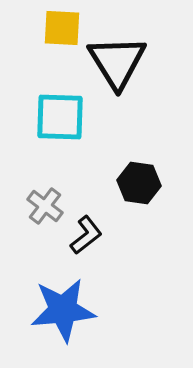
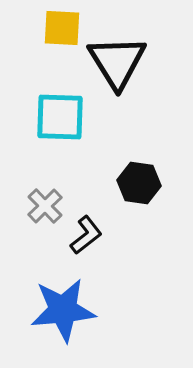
gray cross: rotated 9 degrees clockwise
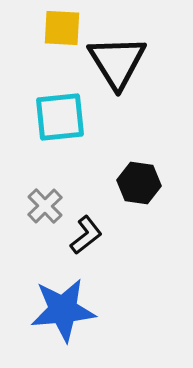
cyan square: rotated 8 degrees counterclockwise
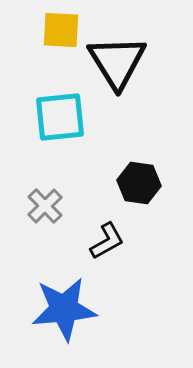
yellow square: moved 1 px left, 2 px down
black L-shape: moved 21 px right, 6 px down; rotated 9 degrees clockwise
blue star: moved 1 px right, 1 px up
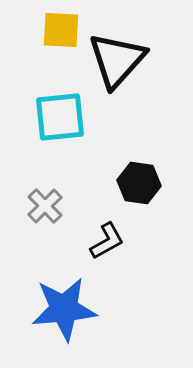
black triangle: moved 2 px up; rotated 14 degrees clockwise
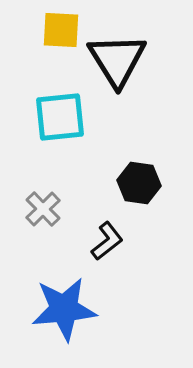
black triangle: rotated 14 degrees counterclockwise
gray cross: moved 2 px left, 3 px down
black L-shape: rotated 9 degrees counterclockwise
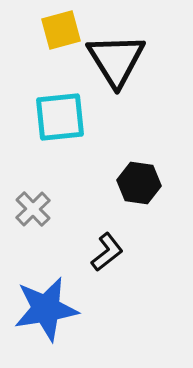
yellow square: rotated 18 degrees counterclockwise
black triangle: moved 1 px left
gray cross: moved 10 px left
black L-shape: moved 11 px down
blue star: moved 18 px left; rotated 4 degrees counterclockwise
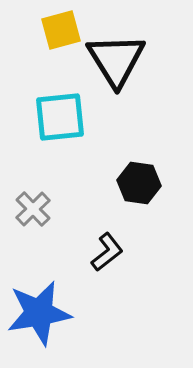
blue star: moved 7 px left, 4 px down
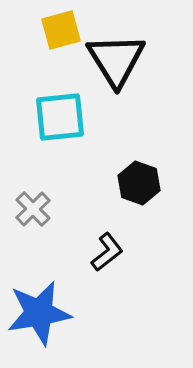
black hexagon: rotated 12 degrees clockwise
